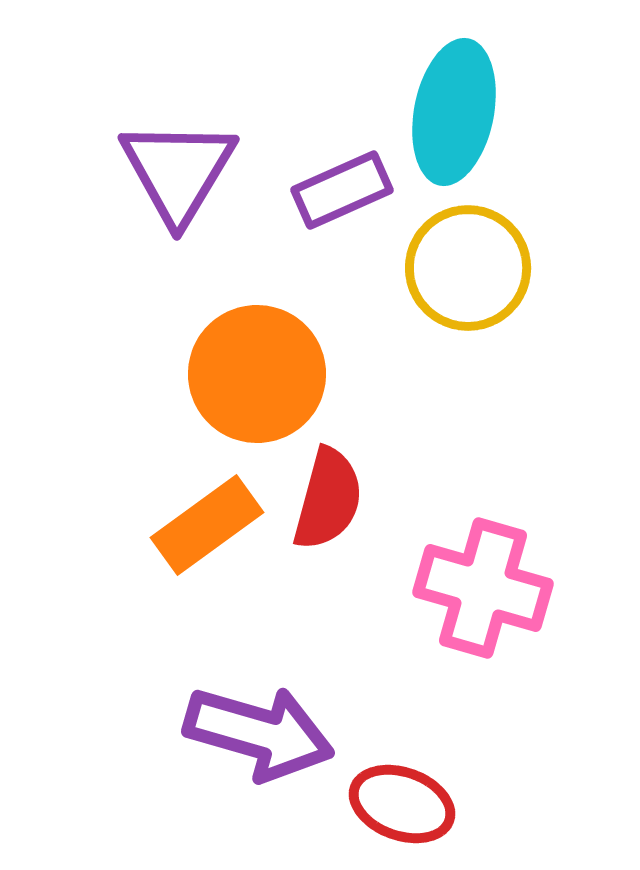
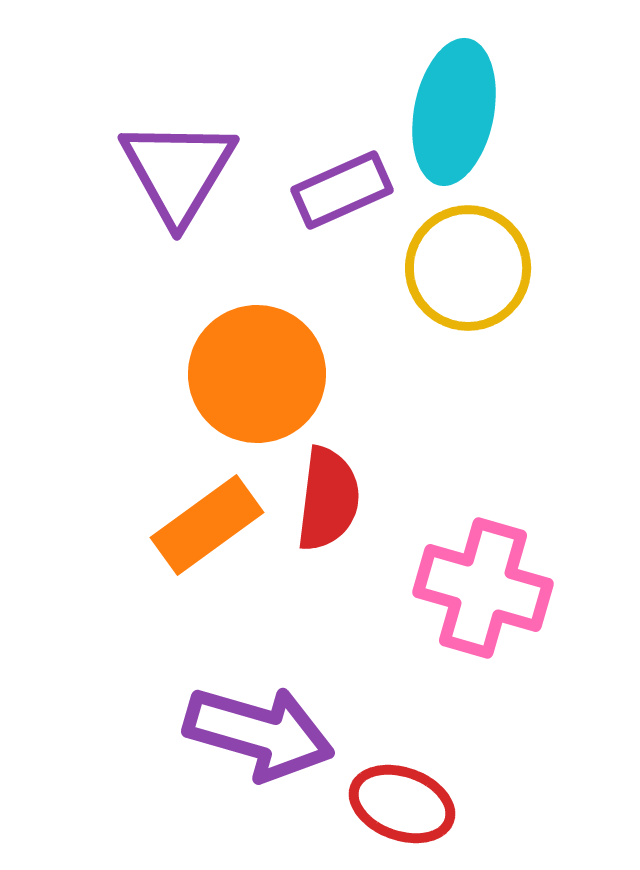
red semicircle: rotated 8 degrees counterclockwise
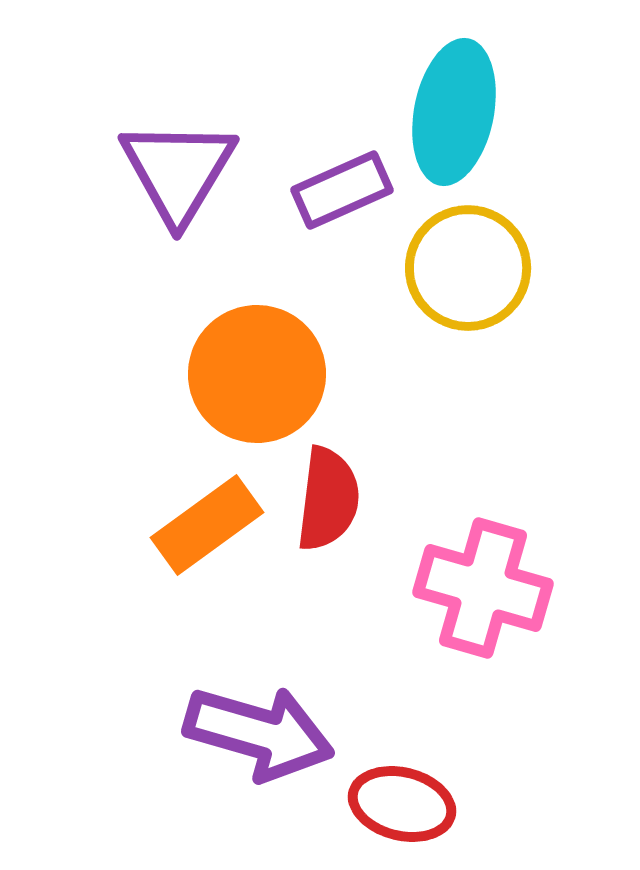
red ellipse: rotated 6 degrees counterclockwise
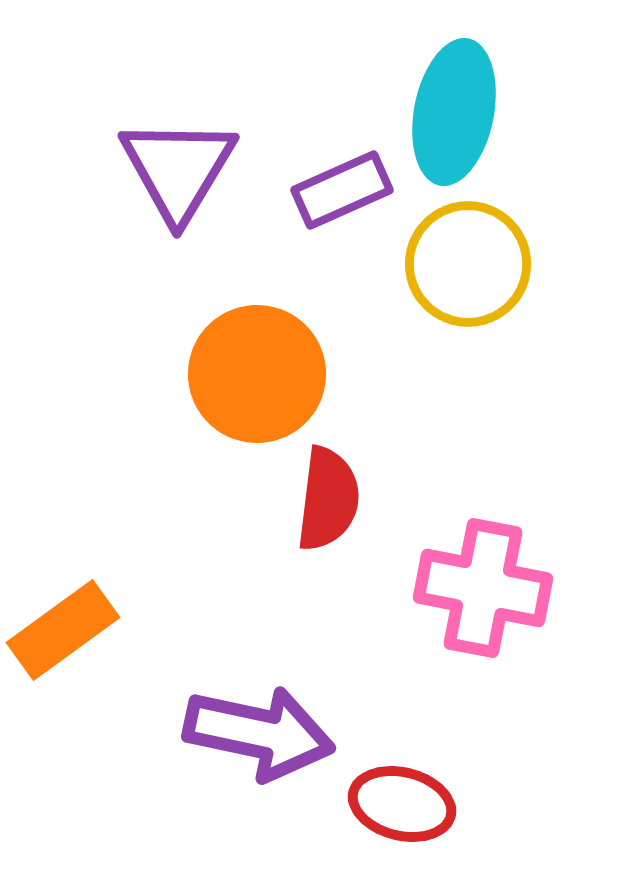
purple triangle: moved 2 px up
yellow circle: moved 4 px up
orange rectangle: moved 144 px left, 105 px down
pink cross: rotated 5 degrees counterclockwise
purple arrow: rotated 4 degrees counterclockwise
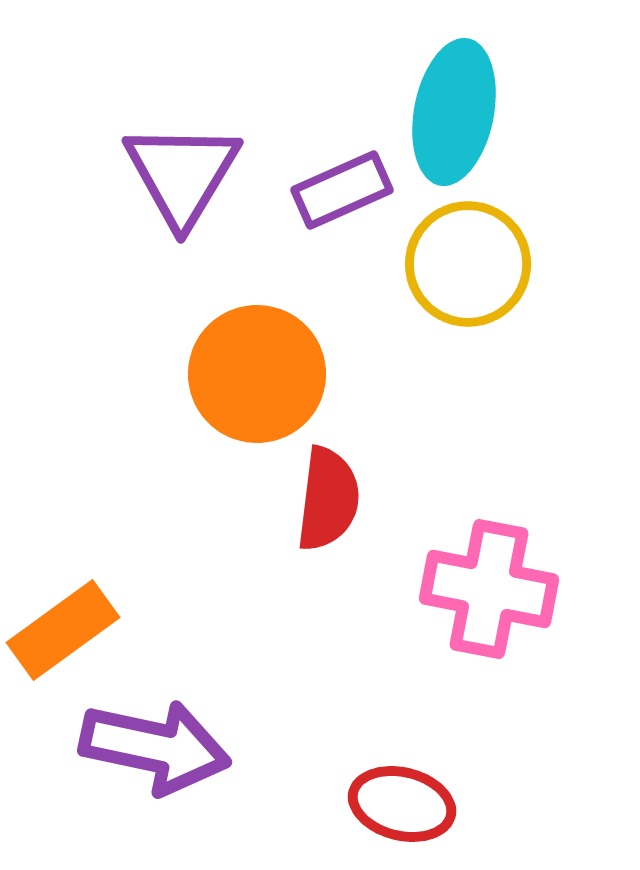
purple triangle: moved 4 px right, 5 px down
pink cross: moved 6 px right, 1 px down
purple arrow: moved 104 px left, 14 px down
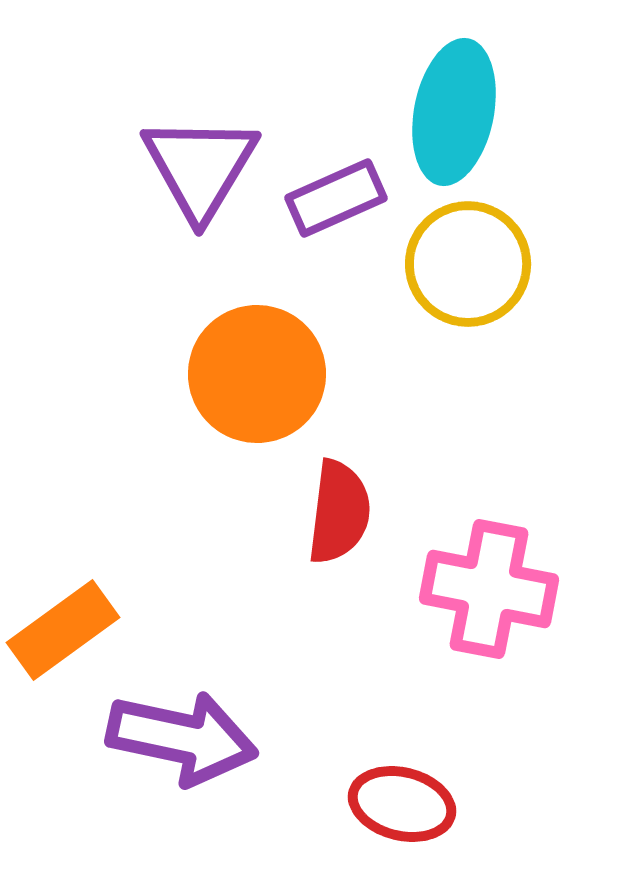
purple triangle: moved 18 px right, 7 px up
purple rectangle: moved 6 px left, 8 px down
red semicircle: moved 11 px right, 13 px down
purple arrow: moved 27 px right, 9 px up
